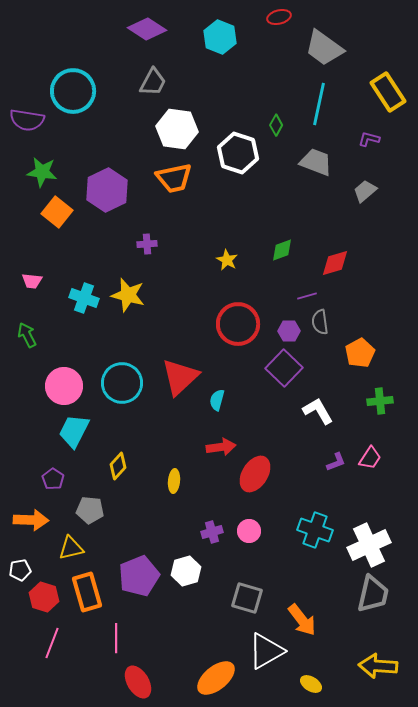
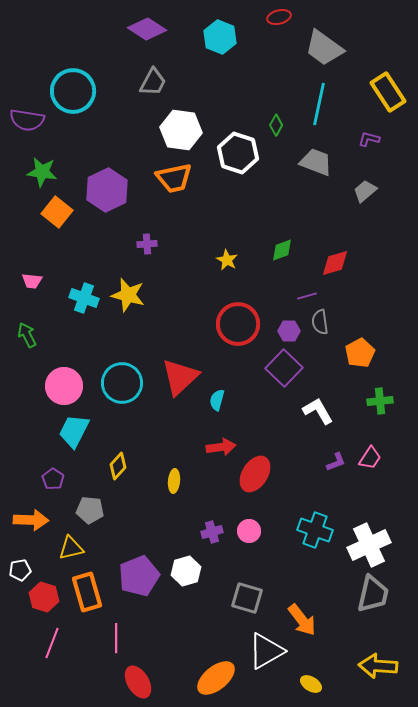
white hexagon at (177, 129): moved 4 px right, 1 px down
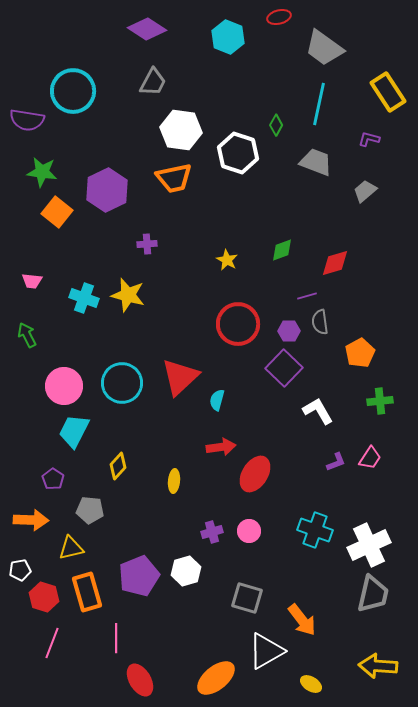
cyan hexagon at (220, 37): moved 8 px right
red ellipse at (138, 682): moved 2 px right, 2 px up
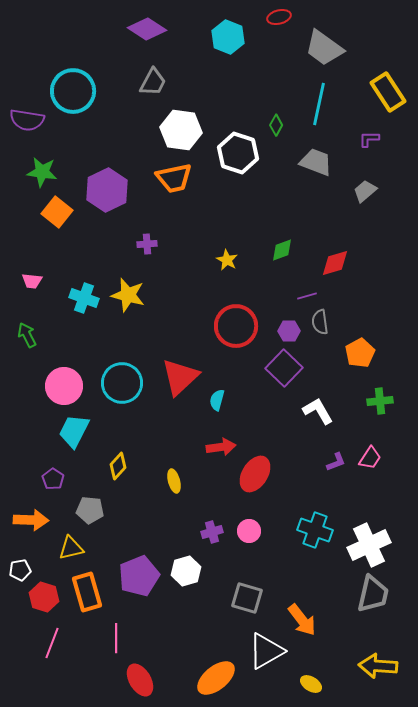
purple L-shape at (369, 139): rotated 15 degrees counterclockwise
red circle at (238, 324): moved 2 px left, 2 px down
yellow ellipse at (174, 481): rotated 20 degrees counterclockwise
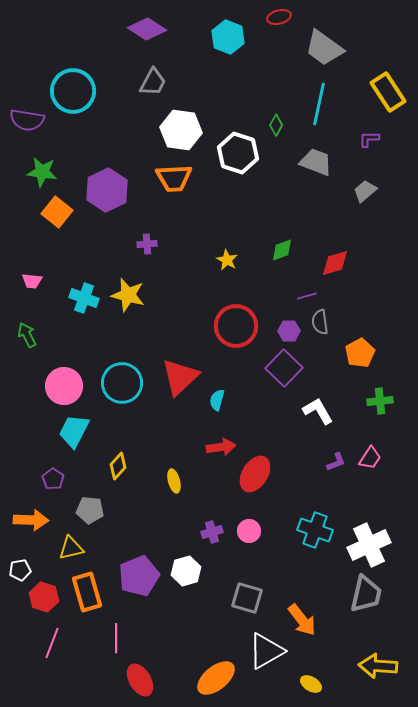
orange trapezoid at (174, 178): rotated 9 degrees clockwise
gray trapezoid at (373, 594): moved 7 px left
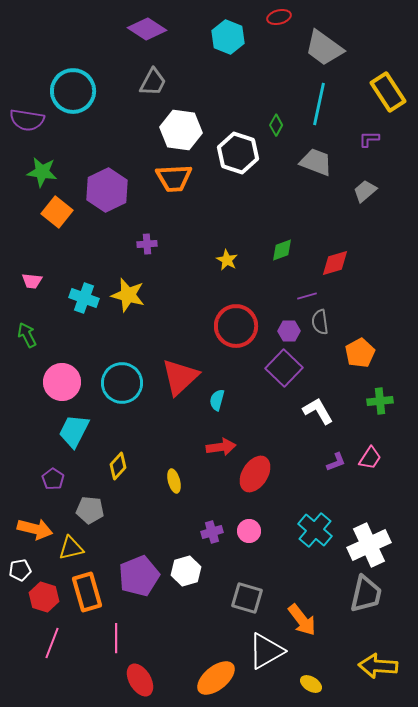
pink circle at (64, 386): moved 2 px left, 4 px up
orange arrow at (31, 520): moved 4 px right, 9 px down; rotated 12 degrees clockwise
cyan cross at (315, 530): rotated 20 degrees clockwise
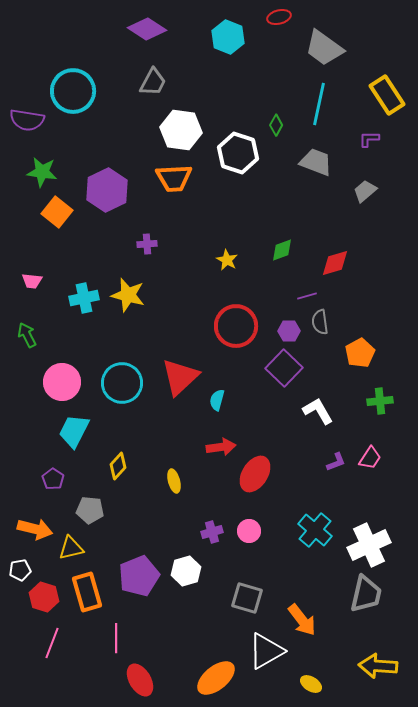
yellow rectangle at (388, 92): moved 1 px left, 3 px down
cyan cross at (84, 298): rotated 32 degrees counterclockwise
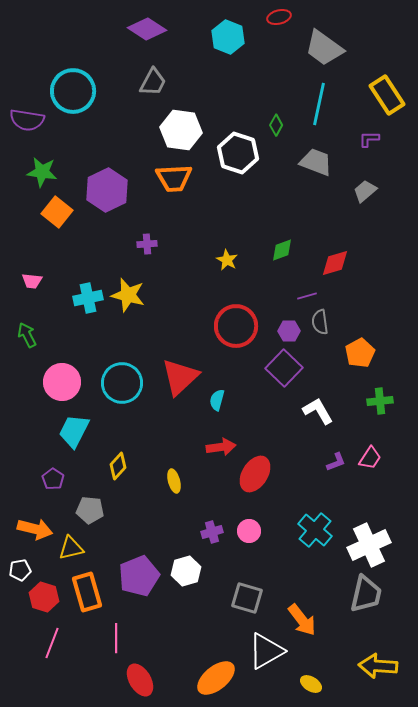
cyan cross at (84, 298): moved 4 px right
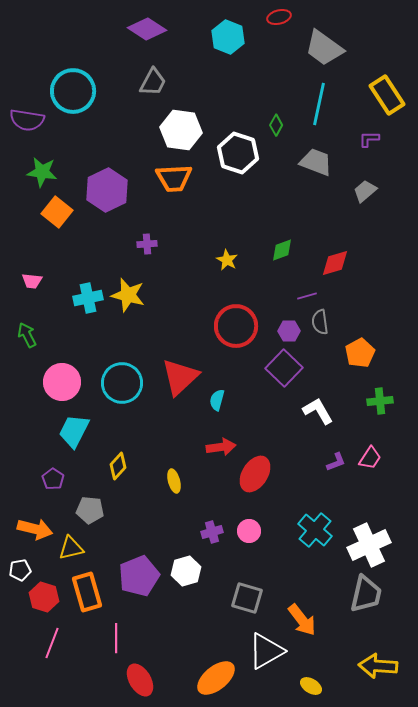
yellow ellipse at (311, 684): moved 2 px down
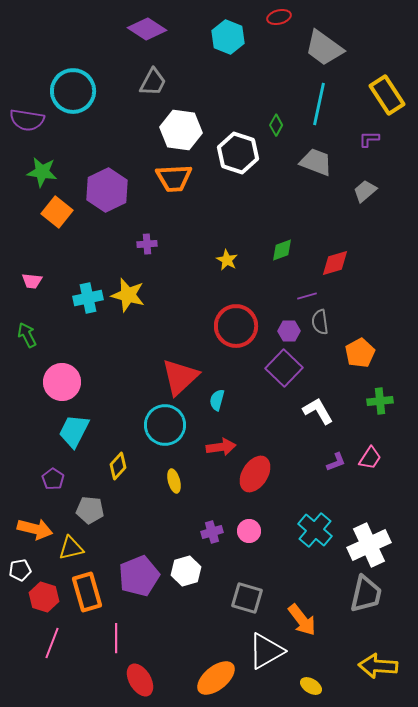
cyan circle at (122, 383): moved 43 px right, 42 px down
